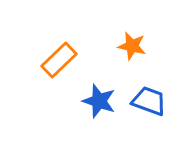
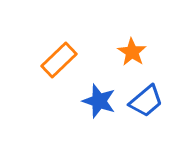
orange star: moved 6 px down; rotated 20 degrees clockwise
blue trapezoid: moved 3 px left; rotated 120 degrees clockwise
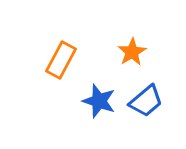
orange star: rotated 8 degrees clockwise
orange rectangle: moved 2 px right; rotated 18 degrees counterclockwise
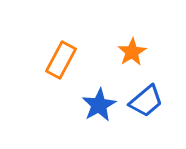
blue star: moved 4 px down; rotated 24 degrees clockwise
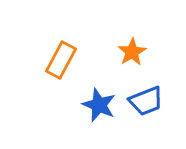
blue trapezoid: rotated 18 degrees clockwise
blue star: rotated 20 degrees counterclockwise
